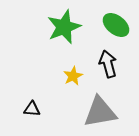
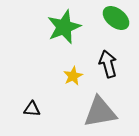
green ellipse: moved 7 px up
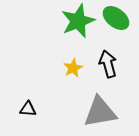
green star: moved 14 px right, 6 px up
yellow star: moved 8 px up
black triangle: moved 4 px left
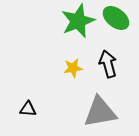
yellow star: rotated 18 degrees clockwise
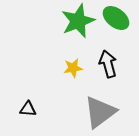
gray triangle: rotated 27 degrees counterclockwise
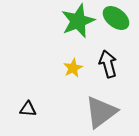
yellow star: rotated 18 degrees counterclockwise
gray triangle: moved 1 px right
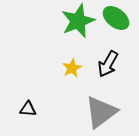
black arrow: rotated 136 degrees counterclockwise
yellow star: moved 1 px left
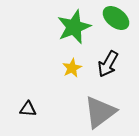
green star: moved 4 px left, 6 px down
gray triangle: moved 1 px left
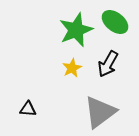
green ellipse: moved 1 px left, 4 px down
green star: moved 2 px right, 3 px down
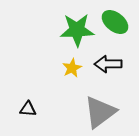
green star: moved 1 px right; rotated 20 degrees clockwise
black arrow: rotated 60 degrees clockwise
